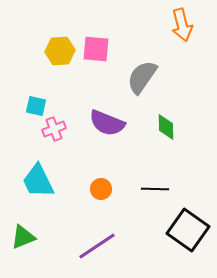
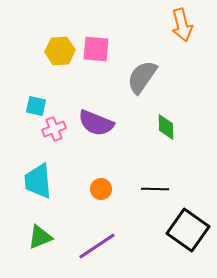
purple semicircle: moved 11 px left
cyan trapezoid: rotated 21 degrees clockwise
green triangle: moved 17 px right
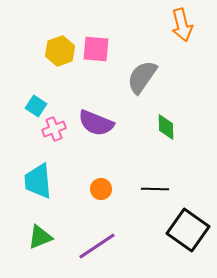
yellow hexagon: rotated 16 degrees counterclockwise
cyan square: rotated 20 degrees clockwise
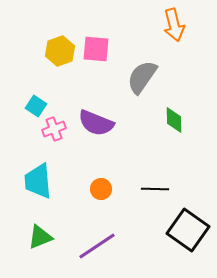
orange arrow: moved 8 px left
green diamond: moved 8 px right, 7 px up
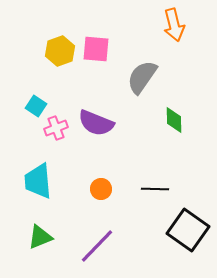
pink cross: moved 2 px right, 1 px up
purple line: rotated 12 degrees counterclockwise
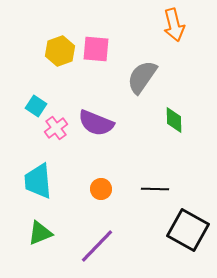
pink cross: rotated 15 degrees counterclockwise
black square: rotated 6 degrees counterclockwise
green triangle: moved 4 px up
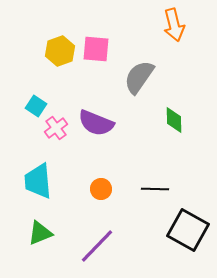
gray semicircle: moved 3 px left
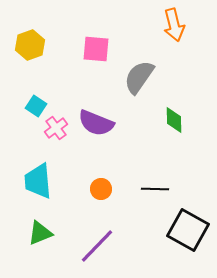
yellow hexagon: moved 30 px left, 6 px up
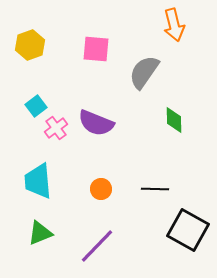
gray semicircle: moved 5 px right, 5 px up
cyan square: rotated 20 degrees clockwise
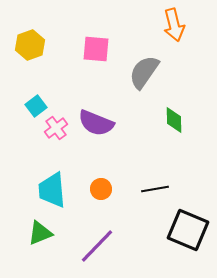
cyan trapezoid: moved 14 px right, 9 px down
black line: rotated 12 degrees counterclockwise
black square: rotated 6 degrees counterclockwise
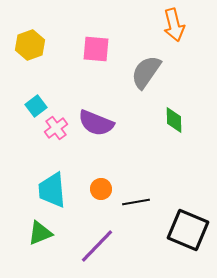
gray semicircle: moved 2 px right
black line: moved 19 px left, 13 px down
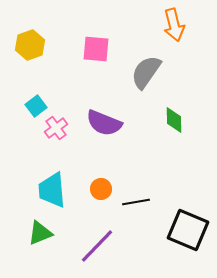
purple semicircle: moved 8 px right
